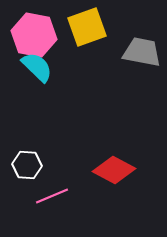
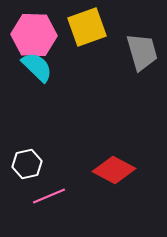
pink hexagon: rotated 9 degrees counterclockwise
gray trapezoid: rotated 63 degrees clockwise
white hexagon: moved 1 px up; rotated 16 degrees counterclockwise
pink line: moved 3 px left
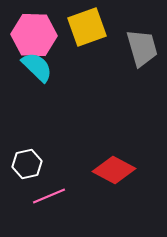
gray trapezoid: moved 4 px up
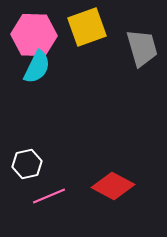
cyan semicircle: rotated 72 degrees clockwise
red diamond: moved 1 px left, 16 px down
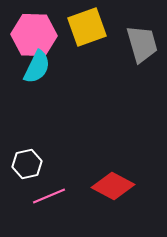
gray trapezoid: moved 4 px up
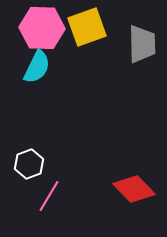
pink hexagon: moved 8 px right, 7 px up
gray trapezoid: rotated 15 degrees clockwise
white hexagon: moved 2 px right; rotated 8 degrees counterclockwise
red diamond: moved 21 px right, 3 px down; rotated 18 degrees clockwise
pink line: rotated 36 degrees counterclockwise
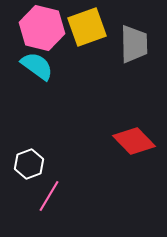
pink hexagon: rotated 12 degrees clockwise
gray trapezoid: moved 8 px left
cyan semicircle: moved 1 px up; rotated 80 degrees counterclockwise
red diamond: moved 48 px up
